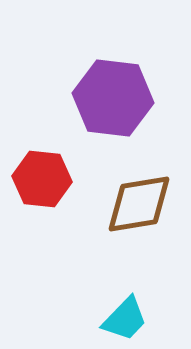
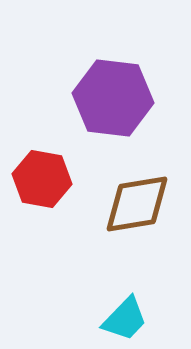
red hexagon: rotated 4 degrees clockwise
brown diamond: moved 2 px left
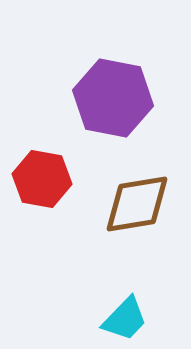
purple hexagon: rotated 4 degrees clockwise
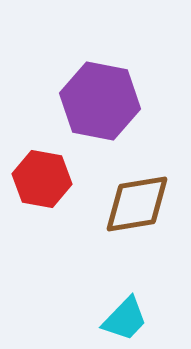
purple hexagon: moved 13 px left, 3 px down
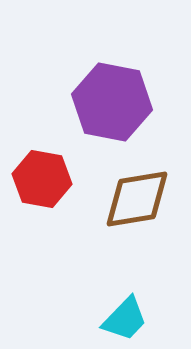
purple hexagon: moved 12 px right, 1 px down
brown diamond: moved 5 px up
